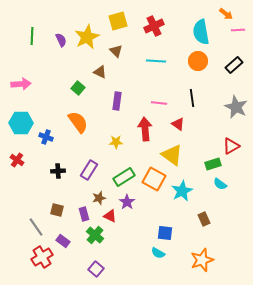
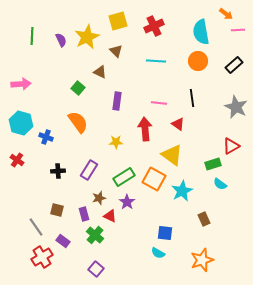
cyan hexagon at (21, 123): rotated 15 degrees clockwise
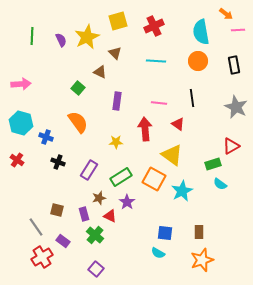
brown triangle at (116, 51): moved 1 px left, 2 px down
black rectangle at (234, 65): rotated 60 degrees counterclockwise
black cross at (58, 171): moved 9 px up; rotated 24 degrees clockwise
green rectangle at (124, 177): moved 3 px left
brown rectangle at (204, 219): moved 5 px left, 13 px down; rotated 24 degrees clockwise
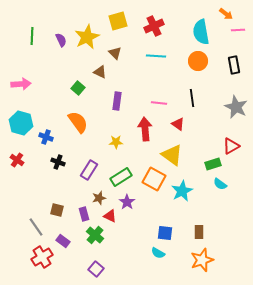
cyan line at (156, 61): moved 5 px up
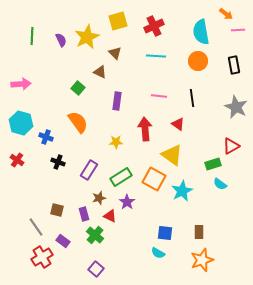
pink line at (159, 103): moved 7 px up
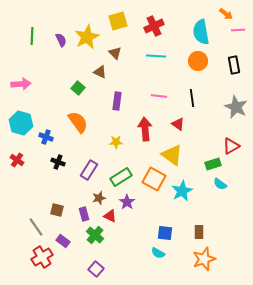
orange star at (202, 260): moved 2 px right, 1 px up
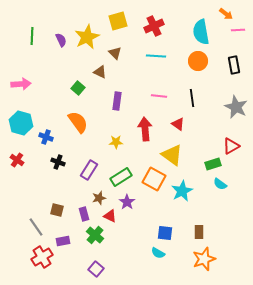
purple rectangle at (63, 241): rotated 48 degrees counterclockwise
